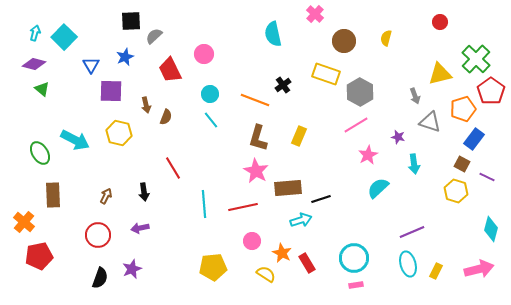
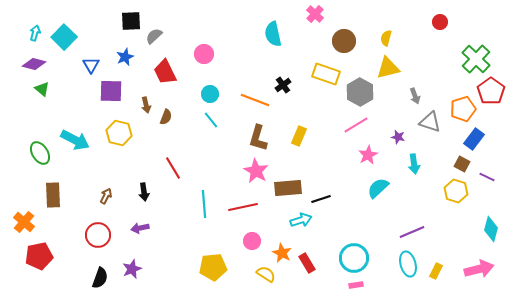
red trapezoid at (170, 70): moved 5 px left, 2 px down
yellow triangle at (440, 74): moved 52 px left, 6 px up
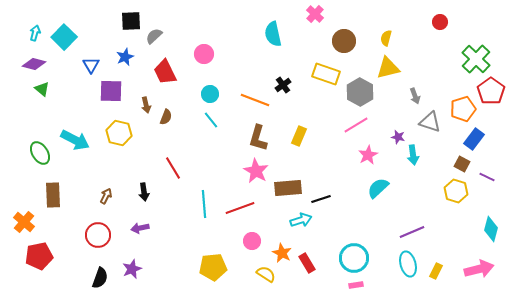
cyan arrow at (414, 164): moved 1 px left, 9 px up
red line at (243, 207): moved 3 px left, 1 px down; rotated 8 degrees counterclockwise
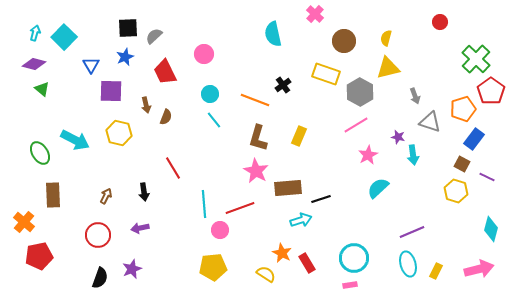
black square at (131, 21): moved 3 px left, 7 px down
cyan line at (211, 120): moved 3 px right
pink circle at (252, 241): moved 32 px left, 11 px up
pink rectangle at (356, 285): moved 6 px left
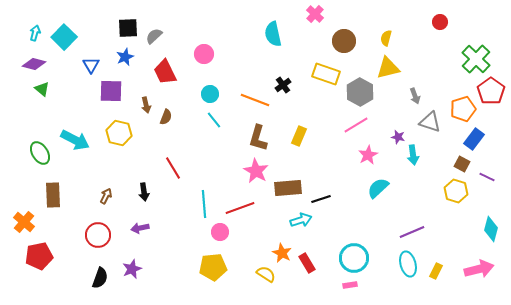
pink circle at (220, 230): moved 2 px down
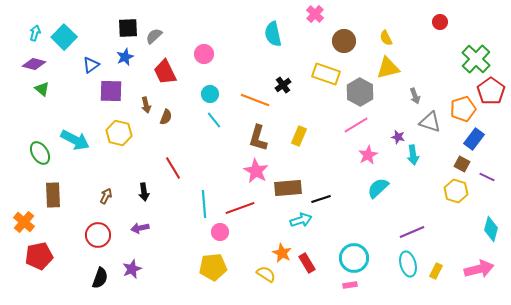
yellow semicircle at (386, 38): rotated 42 degrees counterclockwise
blue triangle at (91, 65): rotated 24 degrees clockwise
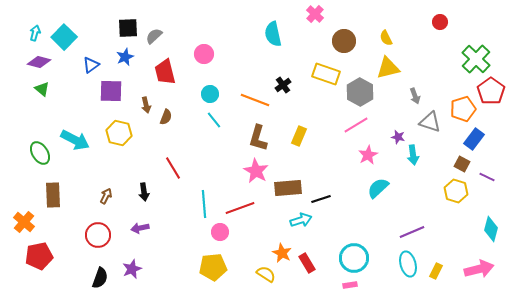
purple diamond at (34, 64): moved 5 px right, 2 px up
red trapezoid at (165, 72): rotated 12 degrees clockwise
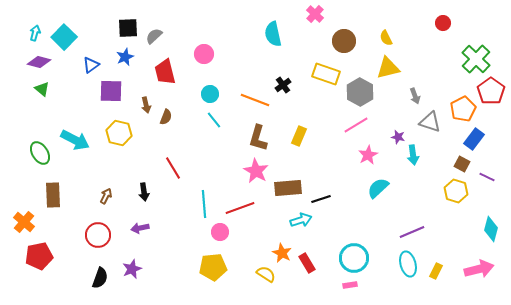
red circle at (440, 22): moved 3 px right, 1 px down
orange pentagon at (463, 109): rotated 10 degrees counterclockwise
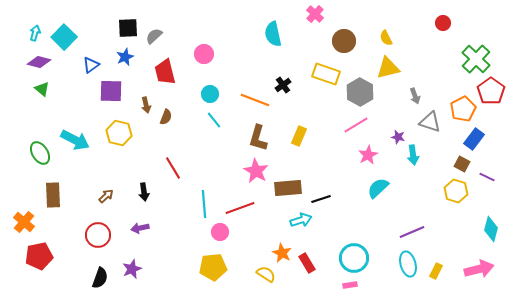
brown arrow at (106, 196): rotated 21 degrees clockwise
